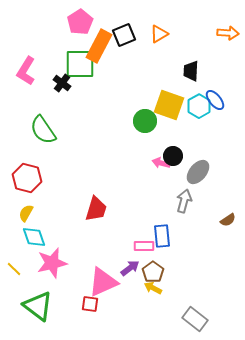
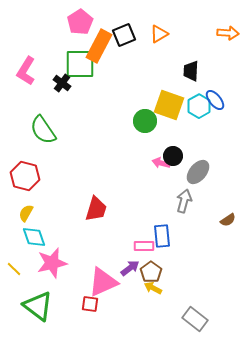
red hexagon: moved 2 px left, 2 px up
brown pentagon: moved 2 px left
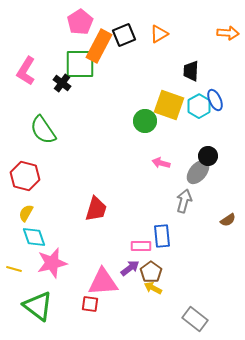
blue ellipse: rotated 15 degrees clockwise
black circle: moved 35 px right
pink rectangle: moved 3 px left
yellow line: rotated 28 degrees counterclockwise
pink triangle: rotated 20 degrees clockwise
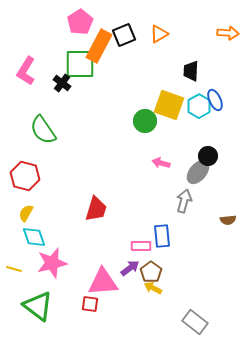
brown semicircle: rotated 28 degrees clockwise
gray rectangle: moved 3 px down
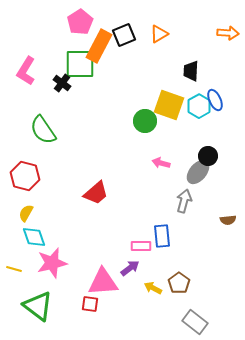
red trapezoid: moved 16 px up; rotated 32 degrees clockwise
brown pentagon: moved 28 px right, 11 px down
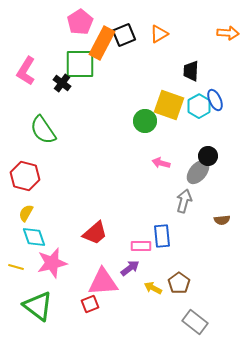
orange rectangle: moved 3 px right, 3 px up
red trapezoid: moved 1 px left, 40 px down
brown semicircle: moved 6 px left
yellow line: moved 2 px right, 2 px up
red square: rotated 30 degrees counterclockwise
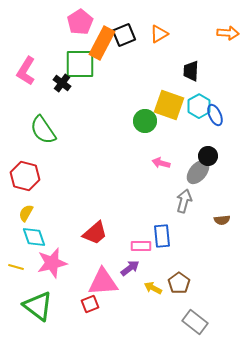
blue ellipse: moved 15 px down
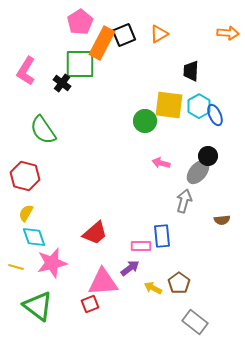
yellow square: rotated 12 degrees counterclockwise
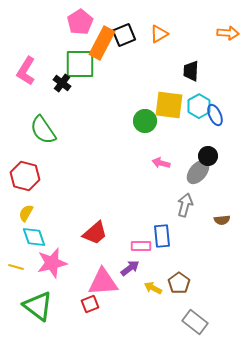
gray arrow: moved 1 px right, 4 px down
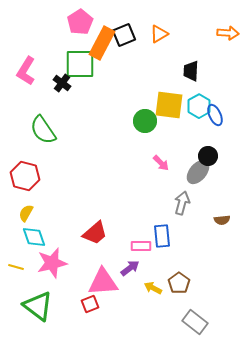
pink arrow: rotated 150 degrees counterclockwise
gray arrow: moved 3 px left, 2 px up
